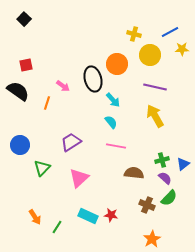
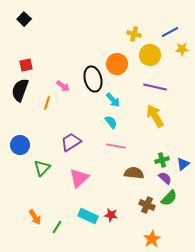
black semicircle: moved 2 px right, 1 px up; rotated 105 degrees counterclockwise
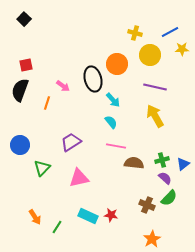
yellow cross: moved 1 px right, 1 px up
brown semicircle: moved 10 px up
pink triangle: rotated 30 degrees clockwise
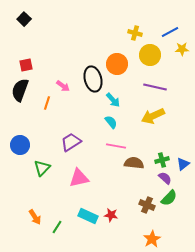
yellow arrow: moved 2 px left; rotated 85 degrees counterclockwise
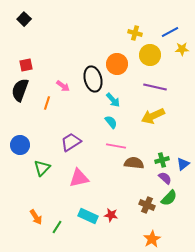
orange arrow: moved 1 px right
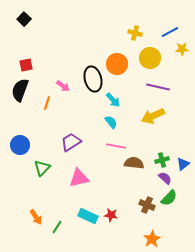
yellow circle: moved 3 px down
purple line: moved 3 px right
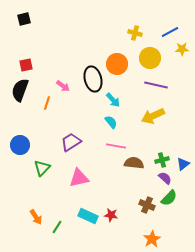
black square: rotated 32 degrees clockwise
purple line: moved 2 px left, 2 px up
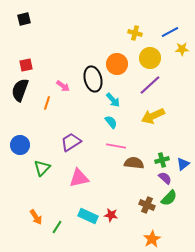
purple line: moved 6 px left; rotated 55 degrees counterclockwise
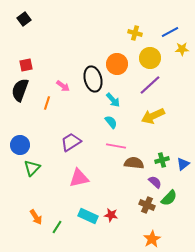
black square: rotated 24 degrees counterclockwise
green triangle: moved 10 px left
purple semicircle: moved 10 px left, 4 px down
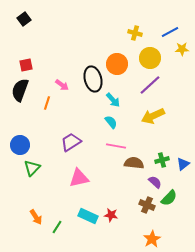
pink arrow: moved 1 px left, 1 px up
